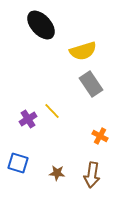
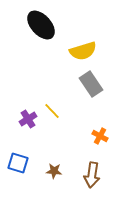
brown star: moved 3 px left, 2 px up
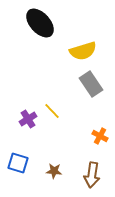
black ellipse: moved 1 px left, 2 px up
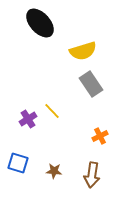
orange cross: rotated 35 degrees clockwise
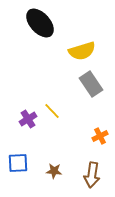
yellow semicircle: moved 1 px left
blue square: rotated 20 degrees counterclockwise
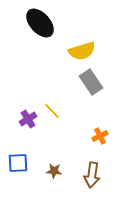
gray rectangle: moved 2 px up
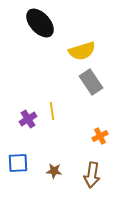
yellow line: rotated 36 degrees clockwise
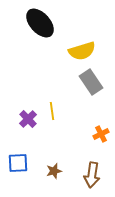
purple cross: rotated 12 degrees counterclockwise
orange cross: moved 1 px right, 2 px up
brown star: rotated 21 degrees counterclockwise
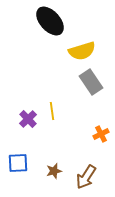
black ellipse: moved 10 px right, 2 px up
brown arrow: moved 6 px left, 2 px down; rotated 25 degrees clockwise
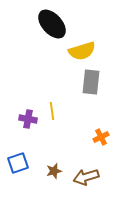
black ellipse: moved 2 px right, 3 px down
gray rectangle: rotated 40 degrees clockwise
purple cross: rotated 36 degrees counterclockwise
orange cross: moved 3 px down
blue square: rotated 15 degrees counterclockwise
brown arrow: rotated 40 degrees clockwise
